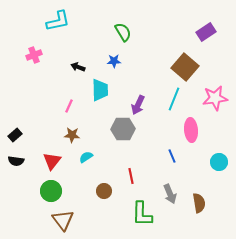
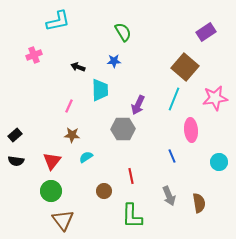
gray arrow: moved 1 px left, 2 px down
green L-shape: moved 10 px left, 2 px down
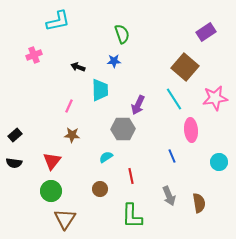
green semicircle: moved 1 px left, 2 px down; rotated 12 degrees clockwise
cyan line: rotated 55 degrees counterclockwise
cyan semicircle: moved 20 px right
black semicircle: moved 2 px left, 2 px down
brown circle: moved 4 px left, 2 px up
brown triangle: moved 2 px right, 1 px up; rotated 10 degrees clockwise
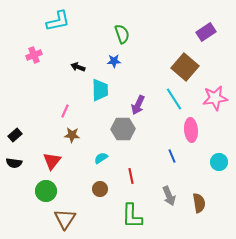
pink line: moved 4 px left, 5 px down
cyan semicircle: moved 5 px left, 1 px down
green circle: moved 5 px left
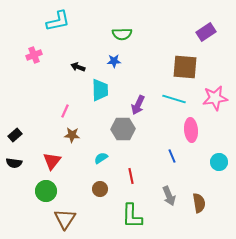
green semicircle: rotated 108 degrees clockwise
brown square: rotated 36 degrees counterclockwise
cyan line: rotated 40 degrees counterclockwise
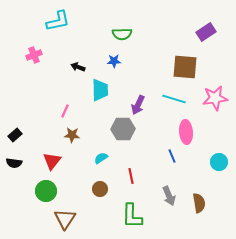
pink ellipse: moved 5 px left, 2 px down
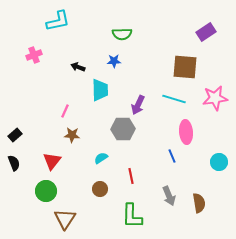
black semicircle: rotated 119 degrees counterclockwise
